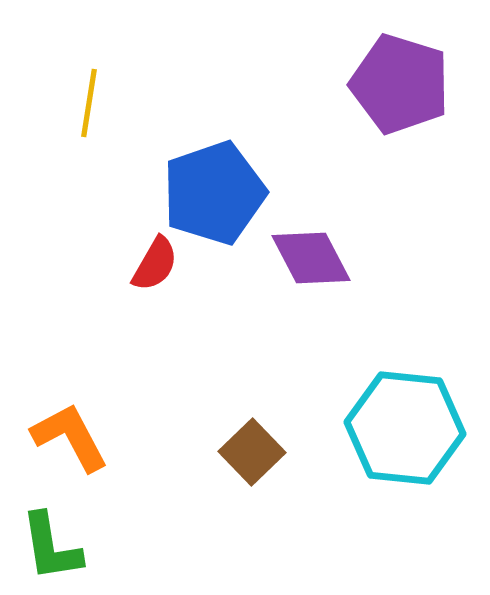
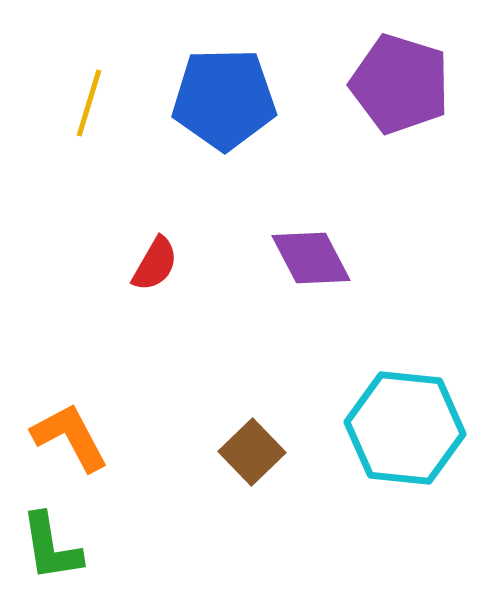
yellow line: rotated 8 degrees clockwise
blue pentagon: moved 10 px right, 94 px up; rotated 18 degrees clockwise
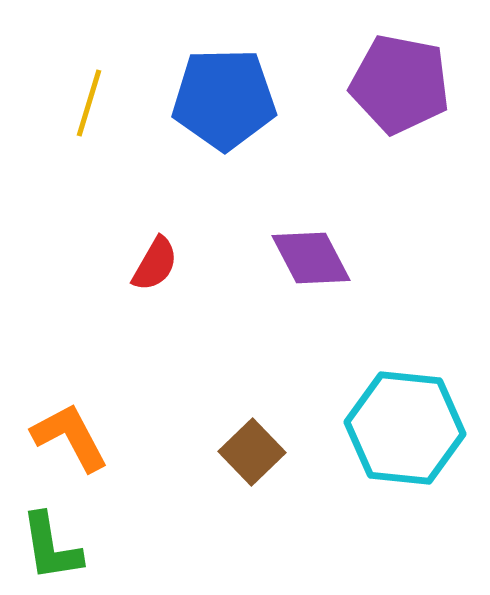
purple pentagon: rotated 6 degrees counterclockwise
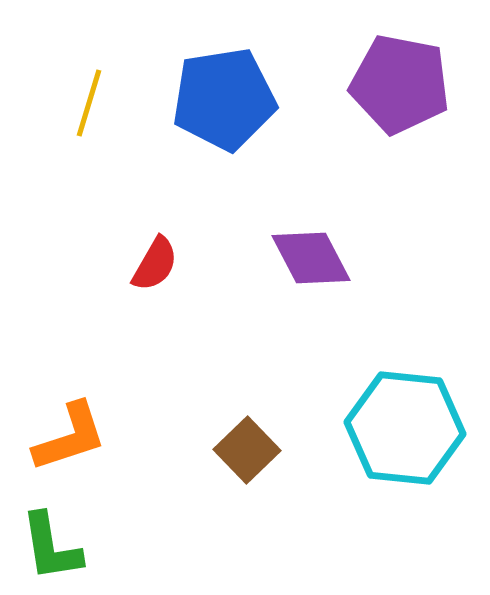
blue pentagon: rotated 8 degrees counterclockwise
orange L-shape: rotated 100 degrees clockwise
brown square: moved 5 px left, 2 px up
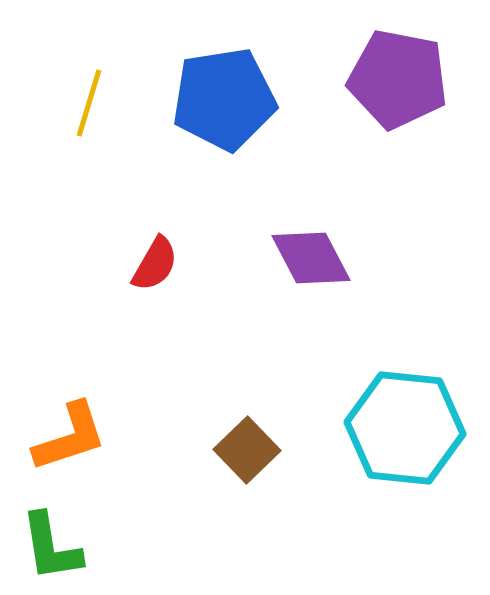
purple pentagon: moved 2 px left, 5 px up
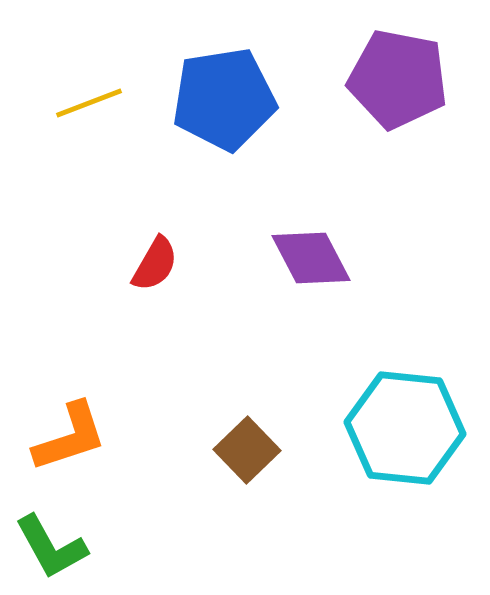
yellow line: rotated 52 degrees clockwise
green L-shape: rotated 20 degrees counterclockwise
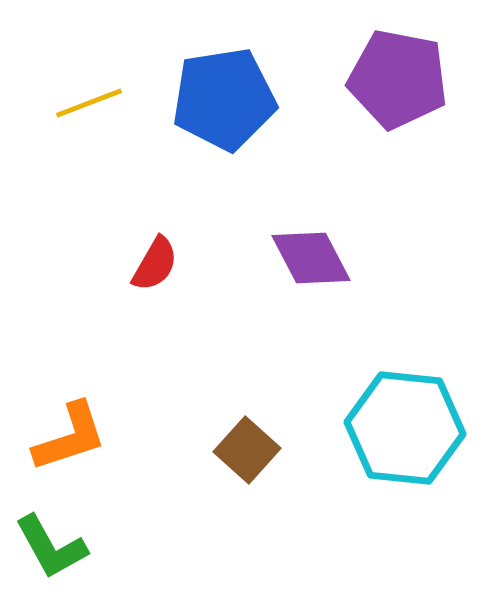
brown square: rotated 4 degrees counterclockwise
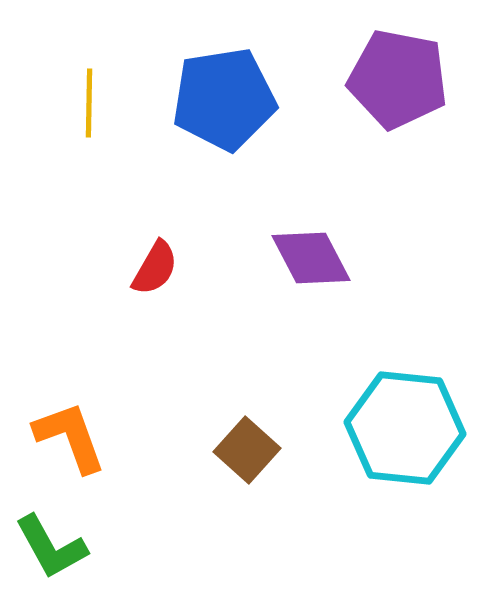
yellow line: rotated 68 degrees counterclockwise
red semicircle: moved 4 px down
orange L-shape: rotated 92 degrees counterclockwise
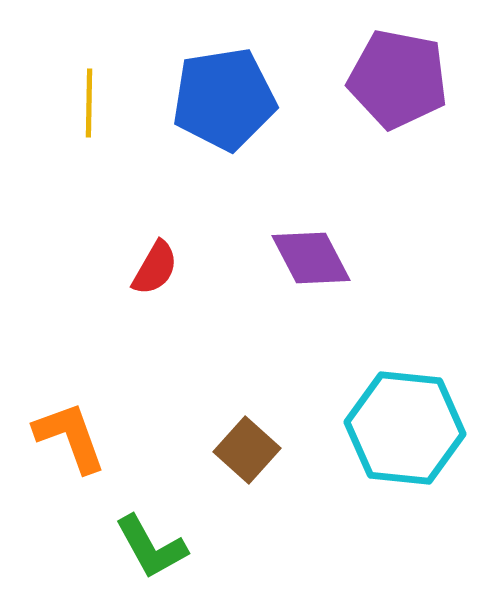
green L-shape: moved 100 px right
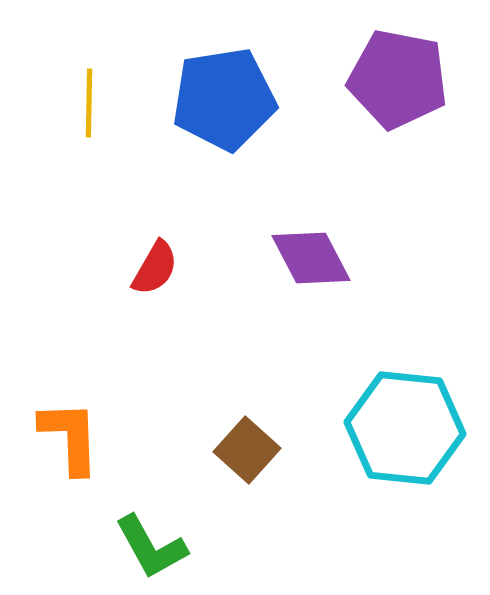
orange L-shape: rotated 18 degrees clockwise
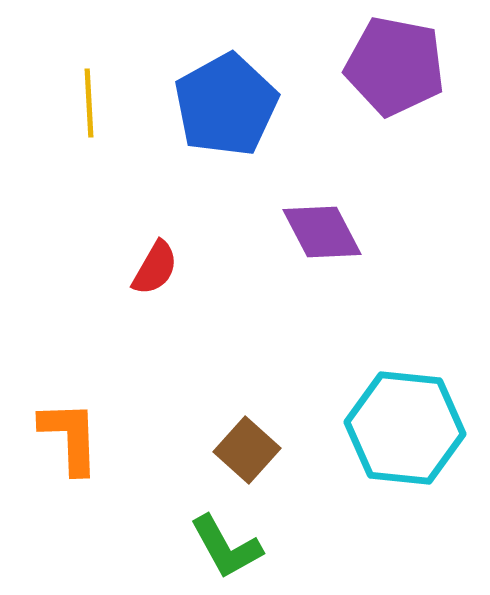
purple pentagon: moved 3 px left, 13 px up
blue pentagon: moved 2 px right, 6 px down; rotated 20 degrees counterclockwise
yellow line: rotated 4 degrees counterclockwise
purple diamond: moved 11 px right, 26 px up
green L-shape: moved 75 px right
